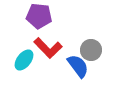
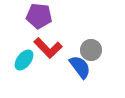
blue semicircle: moved 2 px right, 1 px down
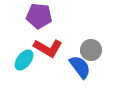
red L-shape: rotated 16 degrees counterclockwise
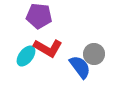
gray circle: moved 3 px right, 4 px down
cyan ellipse: moved 2 px right, 4 px up
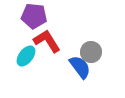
purple pentagon: moved 5 px left
red L-shape: moved 1 px left, 7 px up; rotated 152 degrees counterclockwise
gray circle: moved 3 px left, 2 px up
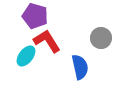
purple pentagon: moved 1 px right; rotated 10 degrees clockwise
gray circle: moved 10 px right, 14 px up
blue semicircle: rotated 25 degrees clockwise
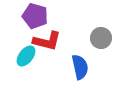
red L-shape: rotated 136 degrees clockwise
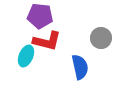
purple pentagon: moved 5 px right; rotated 10 degrees counterclockwise
cyan ellipse: rotated 15 degrees counterclockwise
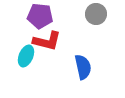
gray circle: moved 5 px left, 24 px up
blue semicircle: moved 3 px right
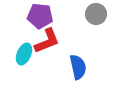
red L-shape: rotated 36 degrees counterclockwise
cyan ellipse: moved 2 px left, 2 px up
blue semicircle: moved 5 px left
